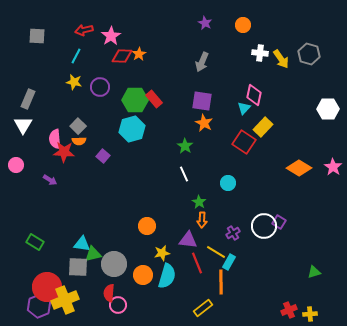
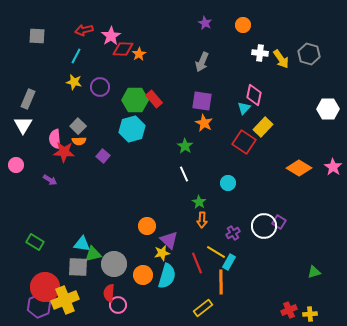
red diamond at (122, 56): moved 1 px right, 7 px up
purple triangle at (188, 240): moved 19 px left; rotated 36 degrees clockwise
red circle at (47, 287): moved 2 px left
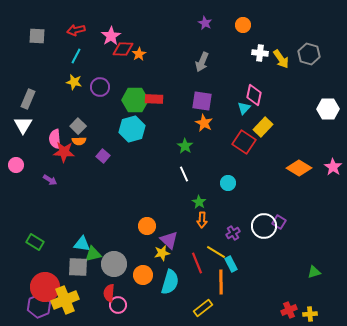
red arrow at (84, 30): moved 8 px left
red rectangle at (154, 99): rotated 48 degrees counterclockwise
cyan rectangle at (229, 262): moved 2 px right, 2 px down; rotated 56 degrees counterclockwise
cyan semicircle at (167, 276): moved 3 px right, 6 px down
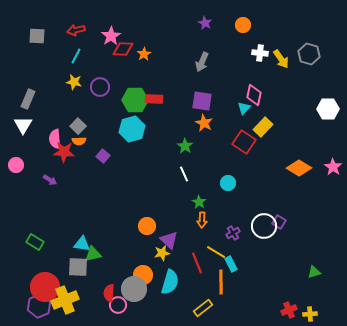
orange star at (139, 54): moved 5 px right
gray circle at (114, 264): moved 20 px right, 25 px down
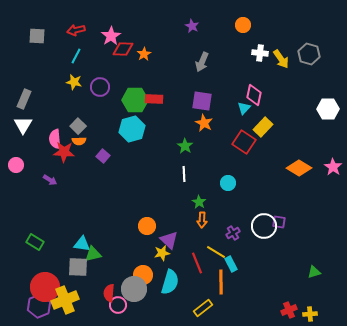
purple star at (205, 23): moved 13 px left, 3 px down
gray rectangle at (28, 99): moved 4 px left
white line at (184, 174): rotated 21 degrees clockwise
purple square at (279, 222): rotated 24 degrees counterclockwise
